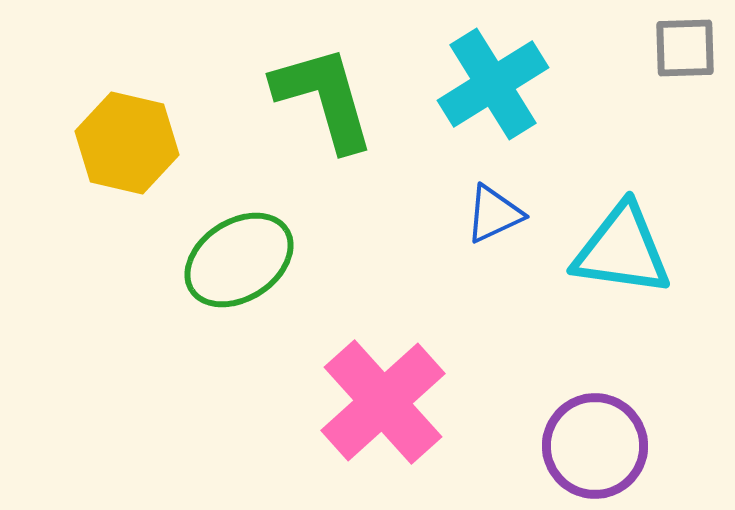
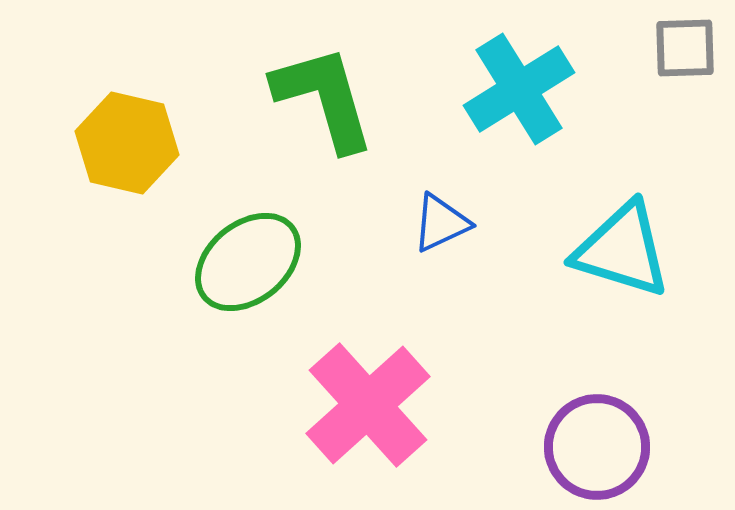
cyan cross: moved 26 px right, 5 px down
blue triangle: moved 53 px left, 9 px down
cyan triangle: rotated 9 degrees clockwise
green ellipse: moved 9 px right, 2 px down; rotated 6 degrees counterclockwise
pink cross: moved 15 px left, 3 px down
purple circle: moved 2 px right, 1 px down
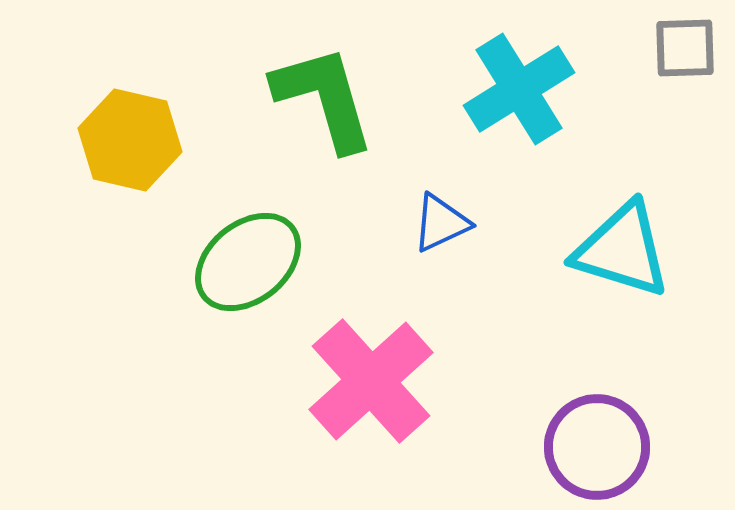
yellow hexagon: moved 3 px right, 3 px up
pink cross: moved 3 px right, 24 px up
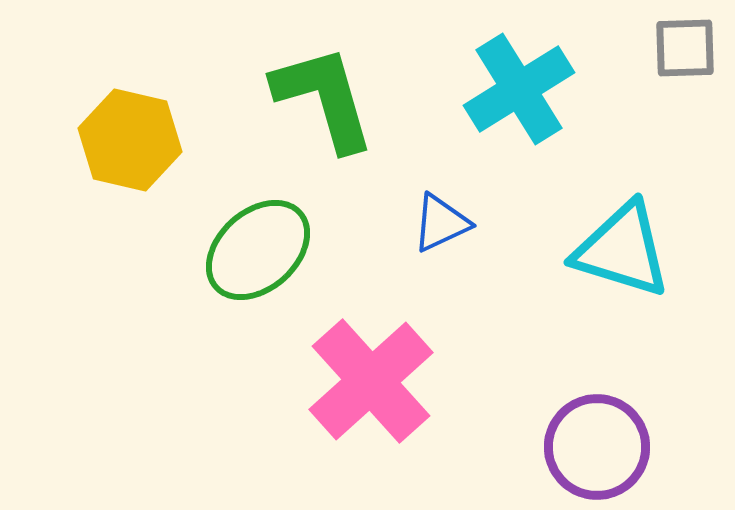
green ellipse: moved 10 px right, 12 px up; rotated 3 degrees counterclockwise
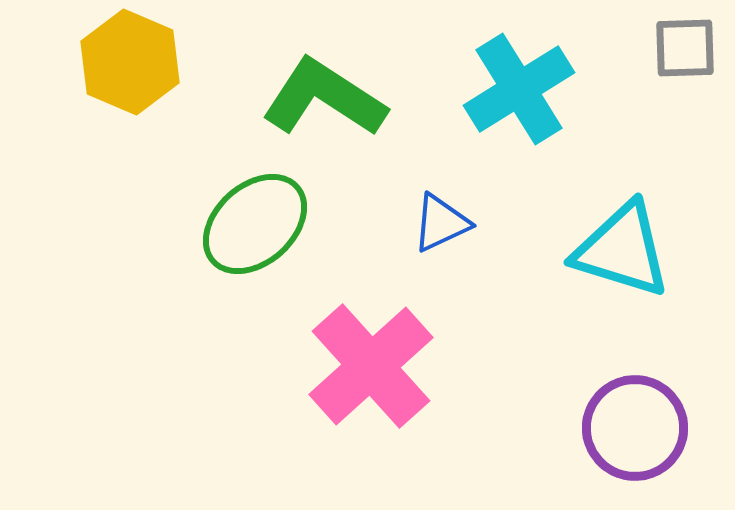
green L-shape: rotated 41 degrees counterclockwise
yellow hexagon: moved 78 px up; rotated 10 degrees clockwise
green ellipse: moved 3 px left, 26 px up
pink cross: moved 15 px up
purple circle: moved 38 px right, 19 px up
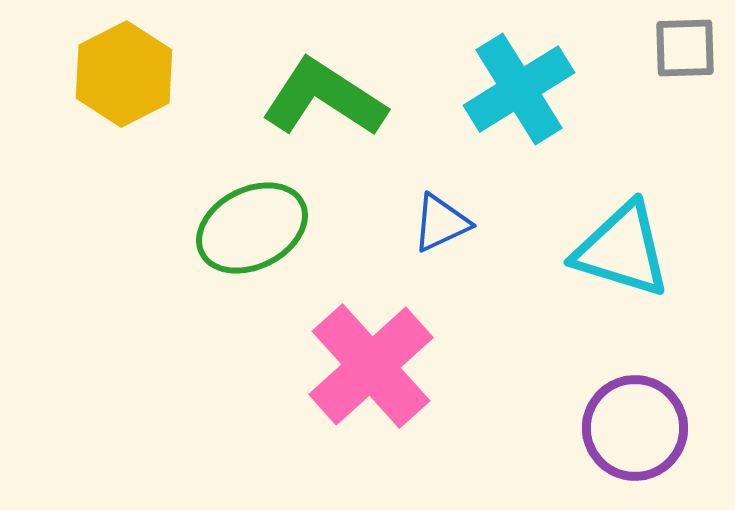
yellow hexagon: moved 6 px left, 12 px down; rotated 10 degrees clockwise
green ellipse: moved 3 px left, 4 px down; rotated 15 degrees clockwise
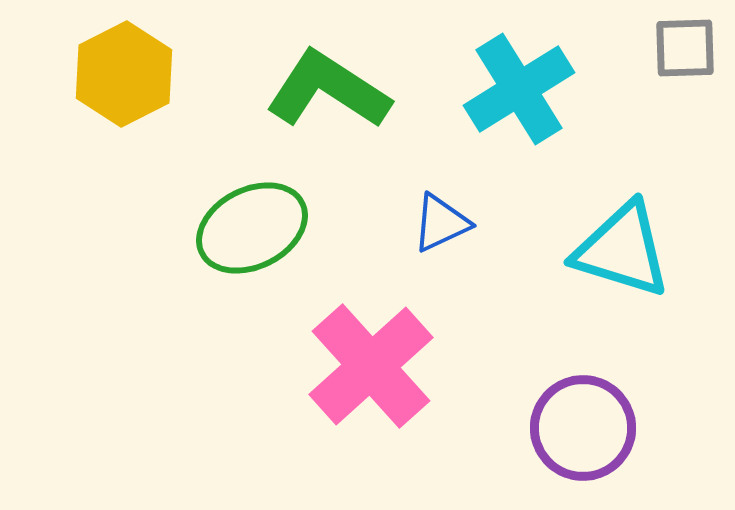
green L-shape: moved 4 px right, 8 px up
purple circle: moved 52 px left
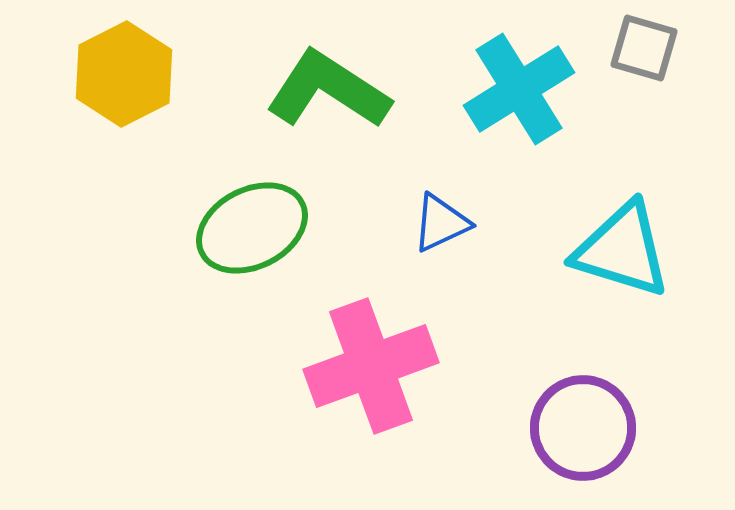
gray square: moved 41 px left; rotated 18 degrees clockwise
pink cross: rotated 22 degrees clockwise
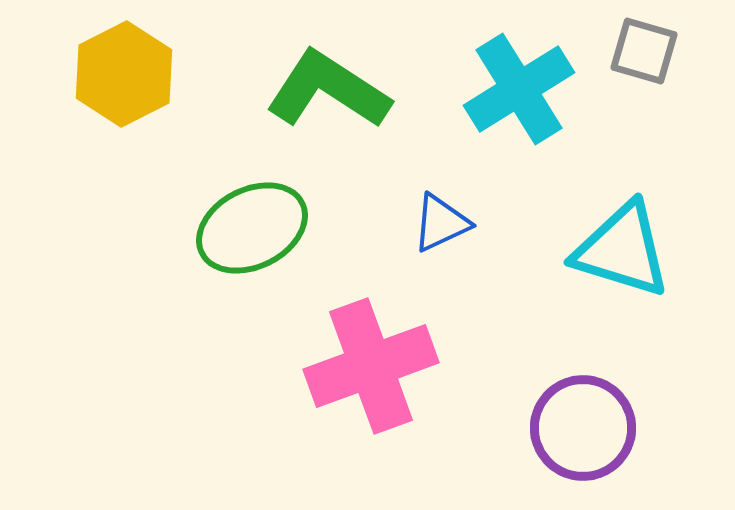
gray square: moved 3 px down
